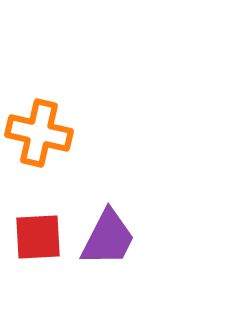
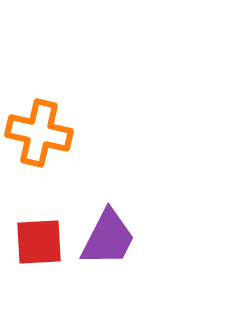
red square: moved 1 px right, 5 px down
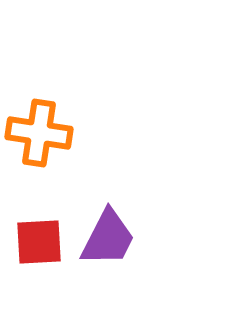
orange cross: rotated 4 degrees counterclockwise
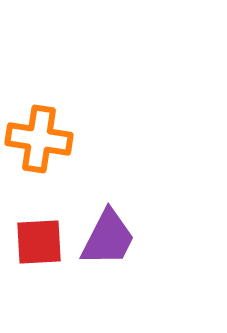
orange cross: moved 6 px down
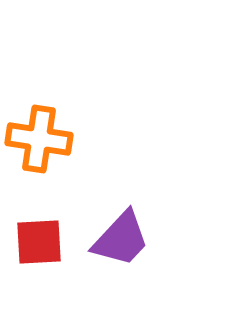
purple trapezoid: moved 13 px right, 1 px down; rotated 16 degrees clockwise
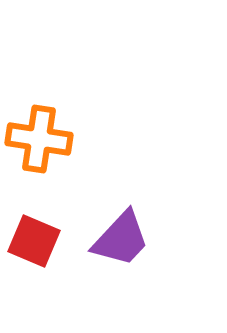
red square: moved 5 px left, 1 px up; rotated 26 degrees clockwise
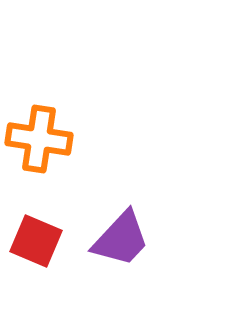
red square: moved 2 px right
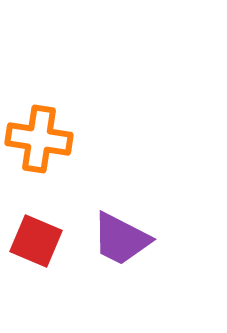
purple trapezoid: rotated 74 degrees clockwise
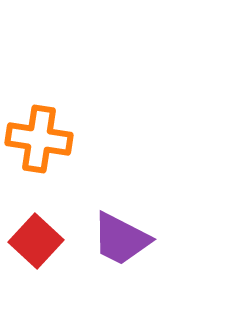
red square: rotated 20 degrees clockwise
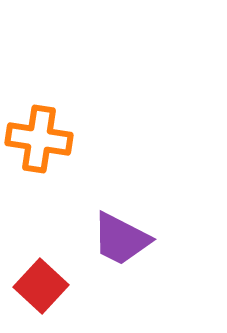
red square: moved 5 px right, 45 px down
